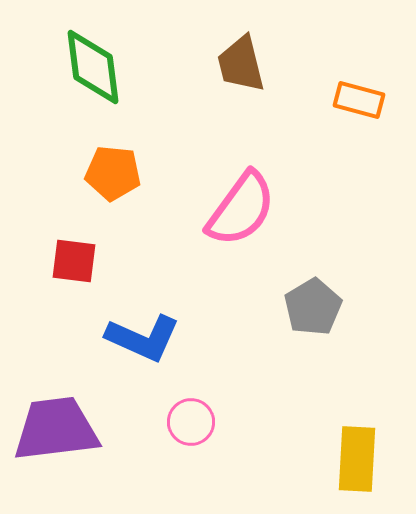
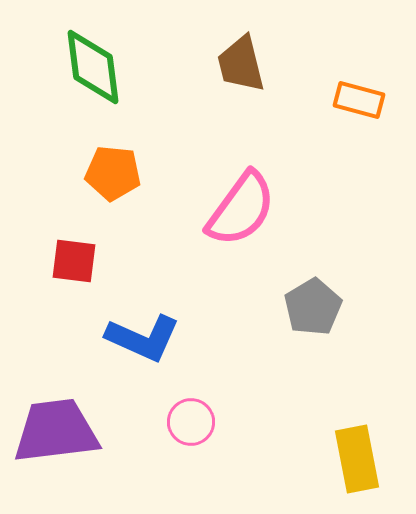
purple trapezoid: moved 2 px down
yellow rectangle: rotated 14 degrees counterclockwise
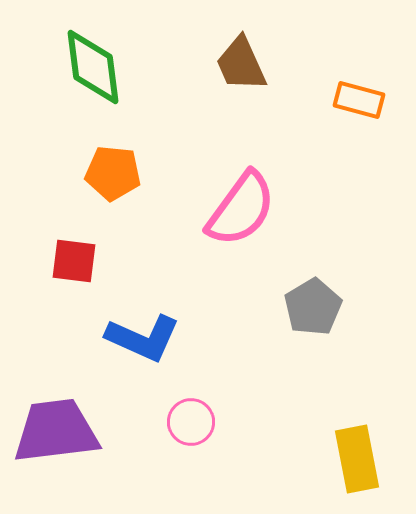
brown trapezoid: rotated 10 degrees counterclockwise
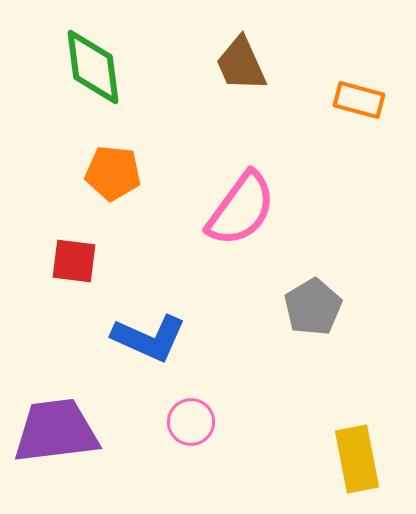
blue L-shape: moved 6 px right
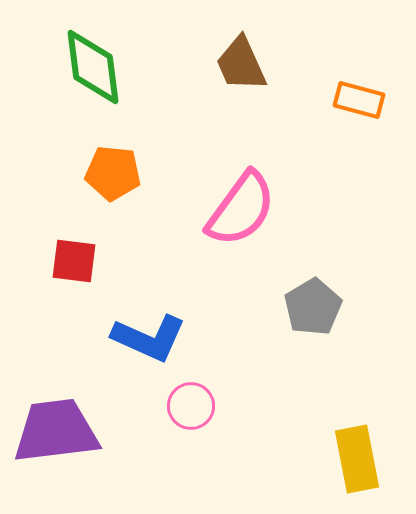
pink circle: moved 16 px up
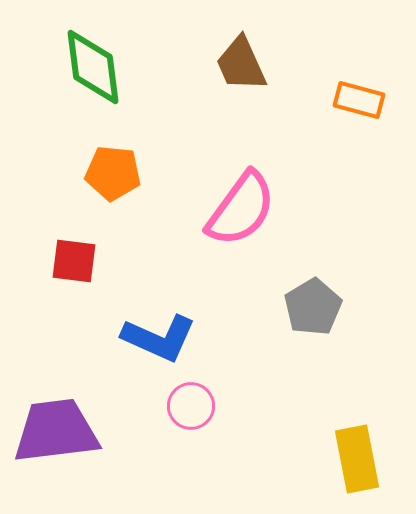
blue L-shape: moved 10 px right
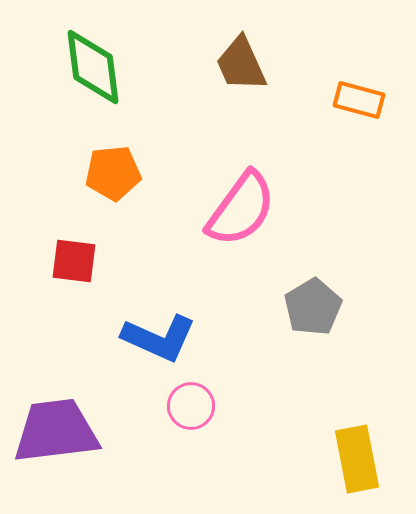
orange pentagon: rotated 12 degrees counterclockwise
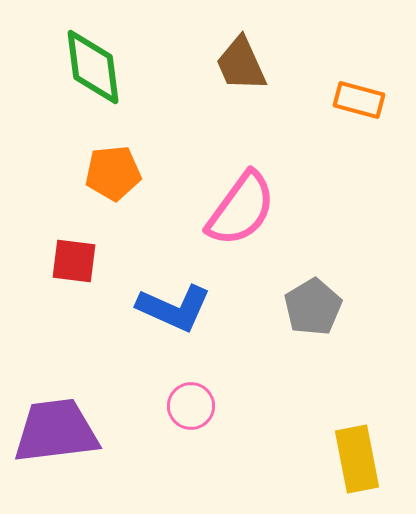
blue L-shape: moved 15 px right, 30 px up
